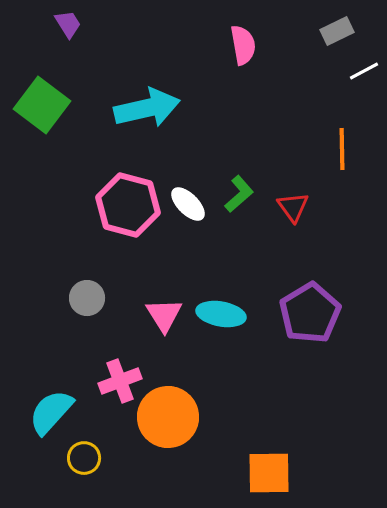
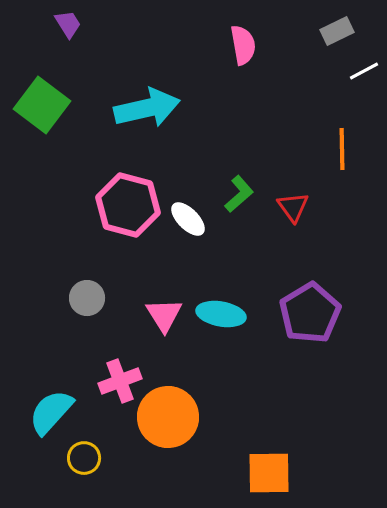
white ellipse: moved 15 px down
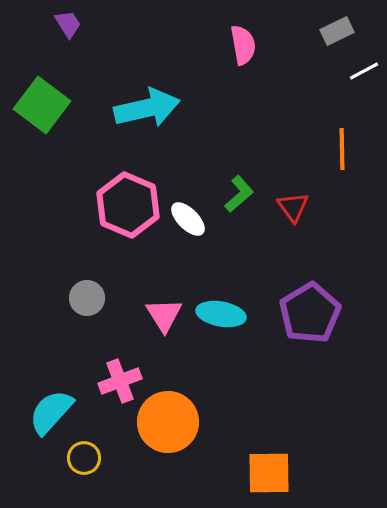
pink hexagon: rotated 8 degrees clockwise
orange circle: moved 5 px down
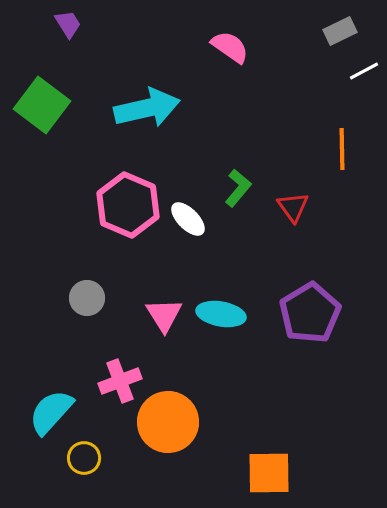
gray rectangle: moved 3 px right
pink semicircle: moved 13 px left, 2 px down; rotated 45 degrees counterclockwise
green L-shape: moved 1 px left, 6 px up; rotated 9 degrees counterclockwise
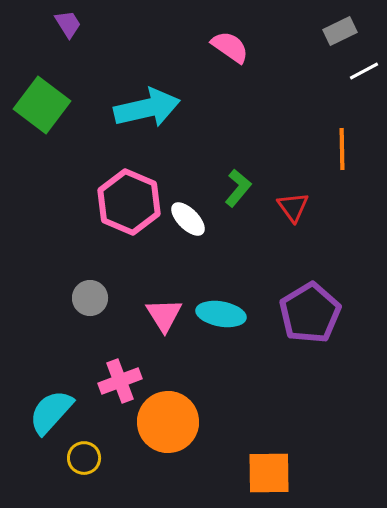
pink hexagon: moved 1 px right, 3 px up
gray circle: moved 3 px right
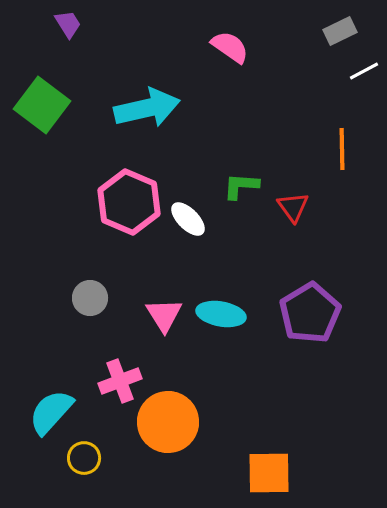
green L-shape: moved 3 px right, 2 px up; rotated 126 degrees counterclockwise
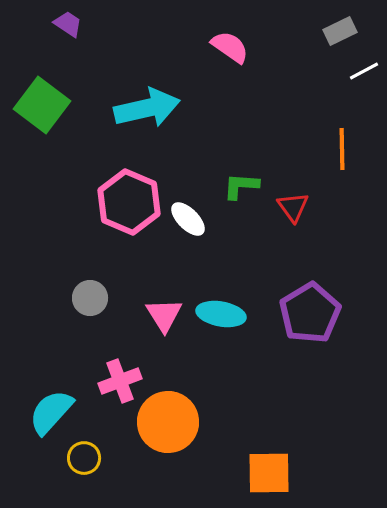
purple trapezoid: rotated 24 degrees counterclockwise
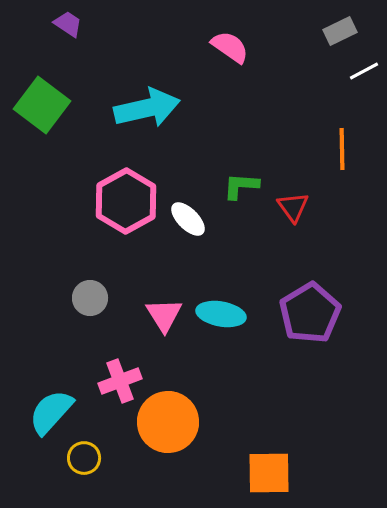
pink hexagon: moved 3 px left, 1 px up; rotated 8 degrees clockwise
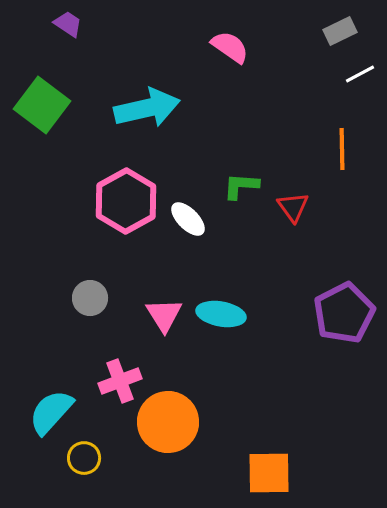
white line: moved 4 px left, 3 px down
purple pentagon: moved 34 px right; rotated 4 degrees clockwise
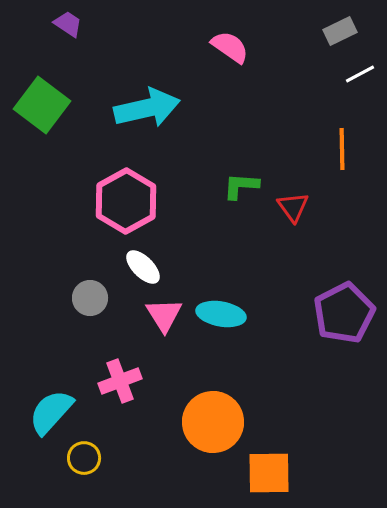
white ellipse: moved 45 px left, 48 px down
orange circle: moved 45 px right
